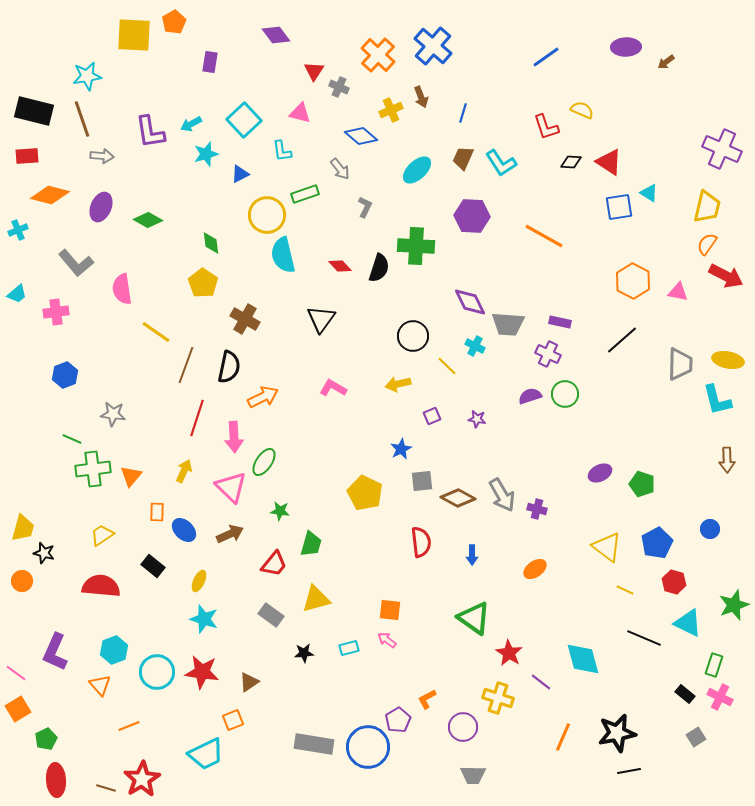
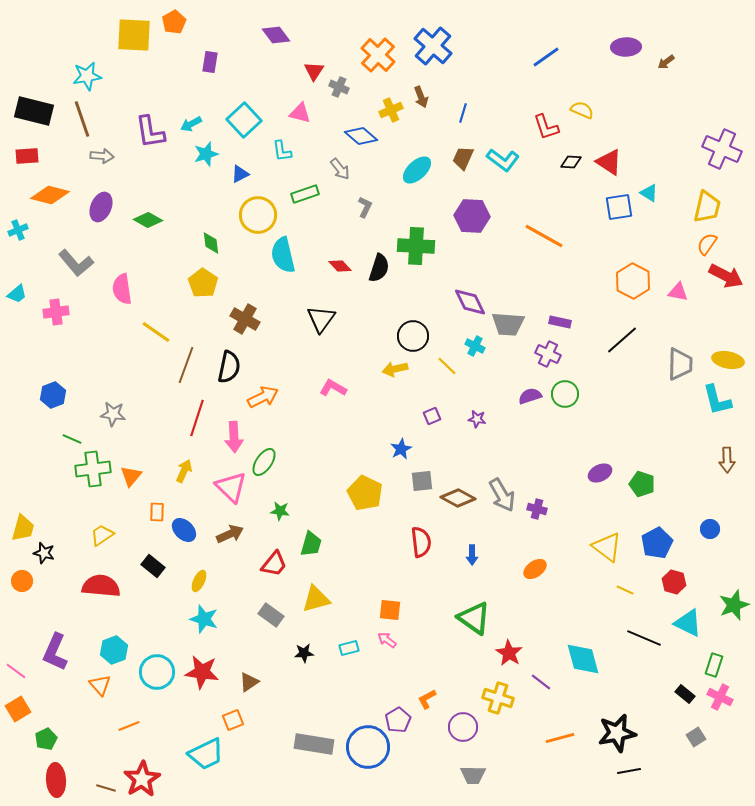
cyan L-shape at (501, 163): moved 2 px right, 3 px up; rotated 20 degrees counterclockwise
yellow circle at (267, 215): moved 9 px left
blue hexagon at (65, 375): moved 12 px left, 20 px down
yellow arrow at (398, 384): moved 3 px left, 15 px up
pink line at (16, 673): moved 2 px up
orange line at (563, 737): moved 3 px left, 1 px down; rotated 52 degrees clockwise
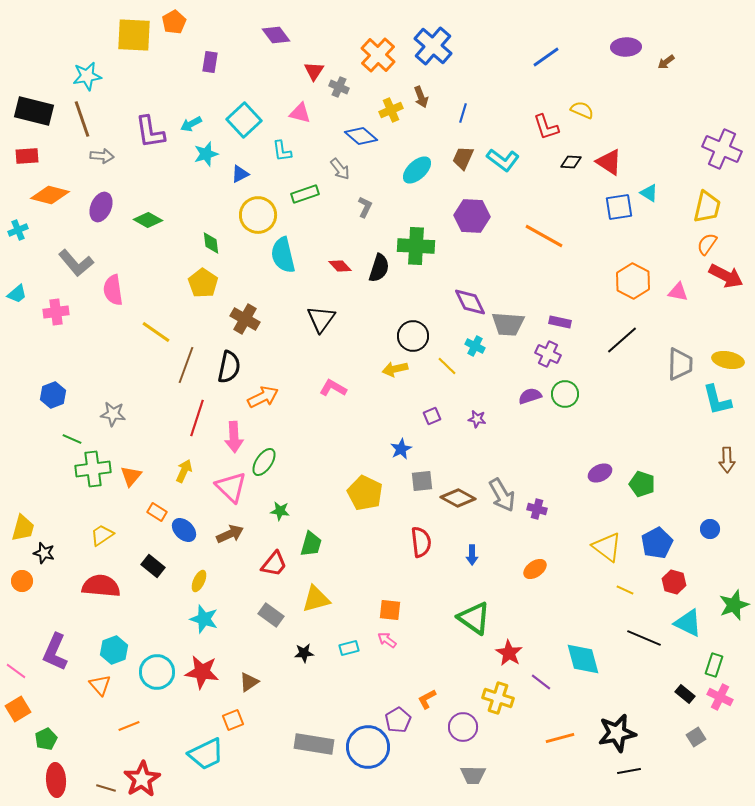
pink semicircle at (122, 289): moved 9 px left, 1 px down
orange rectangle at (157, 512): rotated 60 degrees counterclockwise
